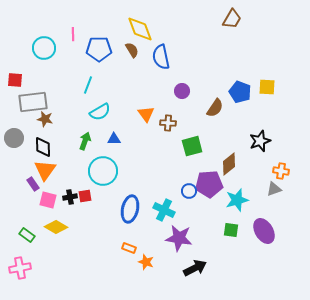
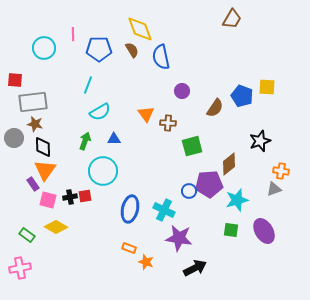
blue pentagon at (240, 92): moved 2 px right, 4 px down
brown star at (45, 119): moved 10 px left, 5 px down
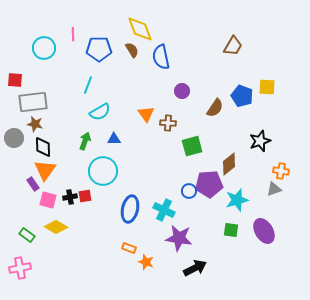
brown trapezoid at (232, 19): moved 1 px right, 27 px down
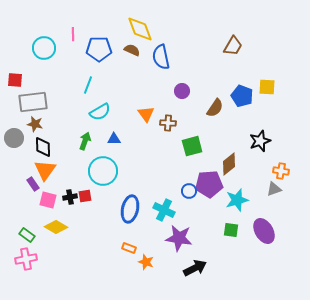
brown semicircle at (132, 50): rotated 35 degrees counterclockwise
pink cross at (20, 268): moved 6 px right, 9 px up
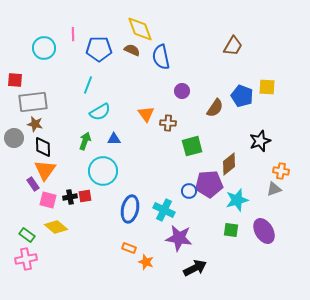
yellow diamond at (56, 227): rotated 10 degrees clockwise
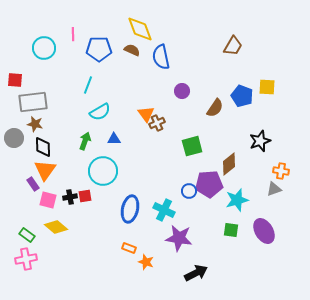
brown cross at (168, 123): moved 11 px left; rotated 28 degrees counterclockwise
black arrow at (195, 268): moved 1 px right, 5 px down
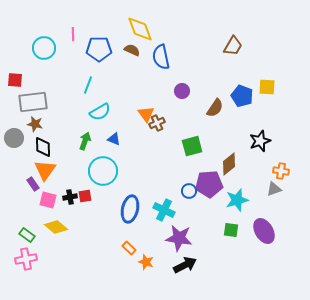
blue triangle at (114, 139): rotated 24 degrees clockwise
orange rectangle at (129, 248): rotated 24 degrees clockwise
black arrow at (196, 273): moved 11 px left, 8 px up
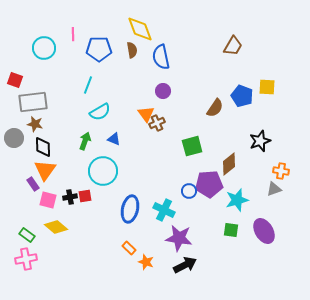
brown semicircle at (132, 50): rotated 56 degrees clockwise
red square at (15, 80): rotated 14 degrees clockwise
purple circle at (182, 91): moved 19 px left
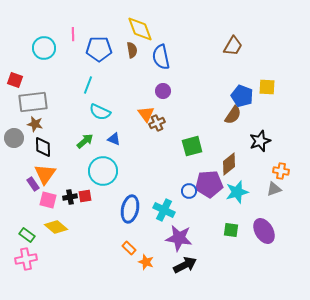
brown semicircle at (215, 108): moved 18 px right, 7 px down
cyan semicircle at (100, 112): rotated 55 degrees clockwise
green arrow at (85, 141): rotated 30 degrees clockwise
orange triangle at (45, 170): moved 4 px down
cyan star at (237, 200): moved 8 px up
